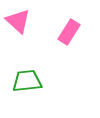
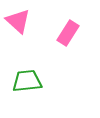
pink rectangle: moved 1 px left, 1 px down
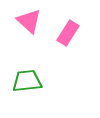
pink triangle: moved 11 px right
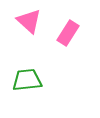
green trapezoid: moved 1 px up
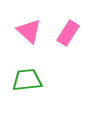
pink triangle: moved 10 px down
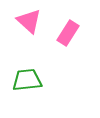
pink triangle: moved 10 px up
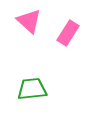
green trapezoid: moved 5 px right, 9 px down
